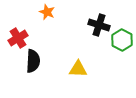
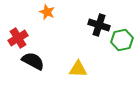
green hexagon: rotated 20 degrees clockwise
black semicircle: rotated 65 degrees counterclockwise
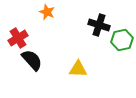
black semicircle: moved 1 px left, 1 px up; rotated 20 degrees clockwise
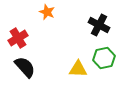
black cross: rotated 10 degrees clockwise
green hexagon: moved 18 px left, 18 px down
black semicircle: moved 7 px left, 7 px down
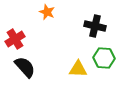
black cross: moved 4 px left, 1 px down; rotated 15 degrees counterclockwise
red cross: moved 3 px left, 1 px down
green hexagon: rotated 15 degrees clockwise
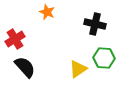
black cross: moved 2 px up
yellow triangle: rotated 36 degrees counterclockwise
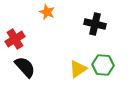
green hexagon: moved 1 px left, 7 px down
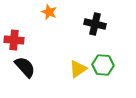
orange star: moved 2 px right
red cross: moved 1 px left, 1 px down; rotated 36 degrees clockwise
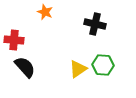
orange star: moved 4 px left
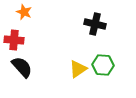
orange star: moved 21 px left
black semicircle: moved 3 px left
